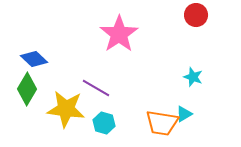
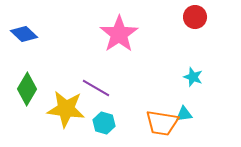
red circle: moved 1 px left, 2 px down
blue diamond: moved 10 px left, 25 px up
cyan triangle: rotated 24 degrees clockwise
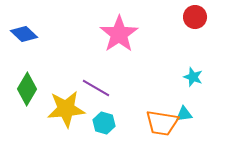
yellow star: rotated 12 degrees counterclockwise
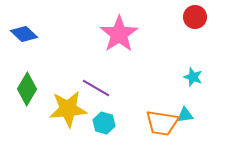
yellow star: moved 2 px right
cyan triangle: moved 1 px right, 1 px down
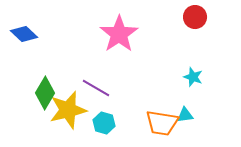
green diamond: moved 18 px right, 4 px down
yellow star: moved 1 px down; rotated 9 degrees counterclockwise
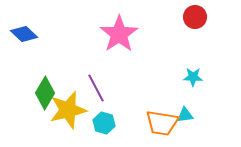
cyan star: rotated 18 degrees counterclockwise
purple line: rotated 32 degrees clockwise
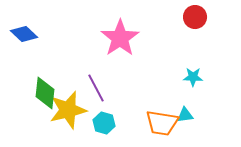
pink star: moved 1 px right, 4 px down
green diamond: rotated 24 degrees counterclockwise
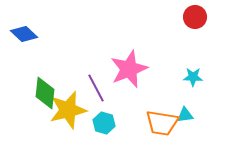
pink star: moved 9 px right, 31 px down; rotated 12 degrees clockwise
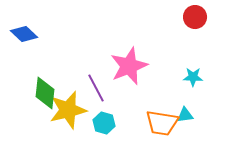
pink star: moved 3 px up
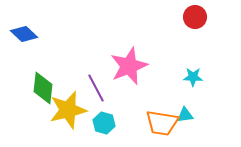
green diamond: moved 2 px left, 5 px up
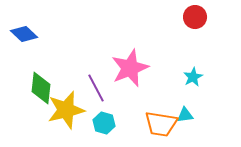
pink star: moved 1 px right, 2 px down
cyan star: rotated 30 degrees counterclockwise
green diamond: moved 2 px left
yellow star: moved 2 px left
orange trapezoid: moved 1 px left, 1 px down
